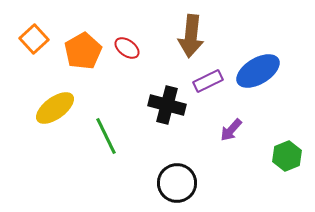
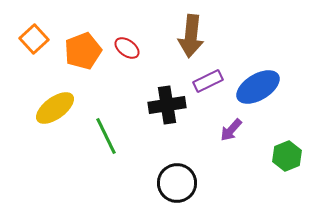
orange pentagon: rotated 9 degrees clockwise
blue ellipse: moved 16 px down
black cross: rotated 24 degrees counterclockwise
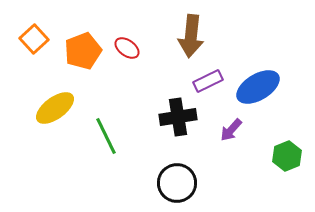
black cross: moved 11 px right, 12 px down
